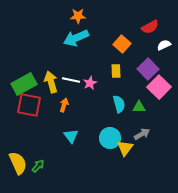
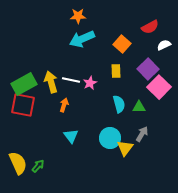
cyan arrow: moved 6 px right, 1 px down
red square: moved 6 px left
gray arrow: rotated 28 degrees counterclockwise
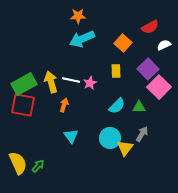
orange square: moved 1 px right, 1 px up
cyan semicircle: moved 2 px left, 2 px down; rotated 60 degrees clockwise
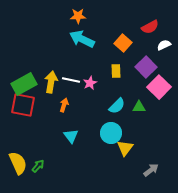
cyan arrow: rotated 50 degrees clockwise
purple square: moved 2 px left, 2 px up
yellow arrow: rotated 25 degrees clockwise
gray arrow: moved 9 px right, 36 px down; rotated 21 degrees clockwise
cyan circle: moved 1 px right, 5 px up
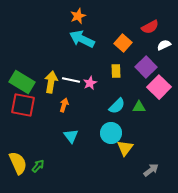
orange star: rotated 21 degrees counterclockwise
green rectangle: moved 2 px left, 2 px up; rotated 60 degrees clockwise
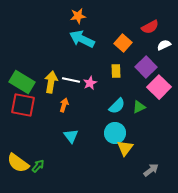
orange star: rotated 14 degrees clockwise
green triangle: rotated 24 degrees counterclockwise
cyan circle: moved 4 px right
yellow semicircle: rotated 150 degrees clockwise
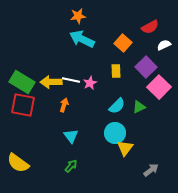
yellow arrow: rotated 100 degrees counterclockwise
green arrow: moved 33 px right
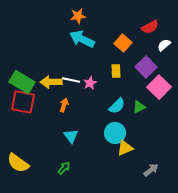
white semicircle: rotated 16 degrees counterclockwise
red square: moved 3 px up
yellow triangle: rotated 30 degrees clockwise
green arrow: moved 7 px left, 2 px down
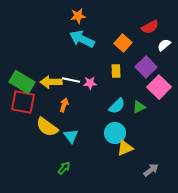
pink star: rotated 24 degrees clockwise
yellow semicircle: moved 29 px right, 36 px up
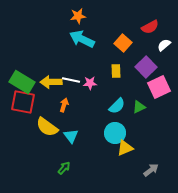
pink square: rotated 20 degrees clockwise
